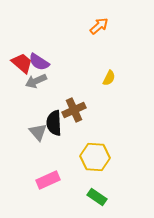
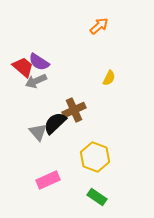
red trapezoid: moved 1 px right, 4 px down
black semicircle: moved 1 px right; rotated 50 degrees clockwise
yellow hexagon: rotated 16 degrees clockwise
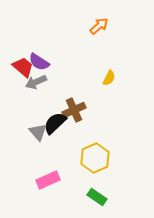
gray arrow: moved 1 px down
yellow hexagon: moved 1 px down; rotated 16 degrees clockwise
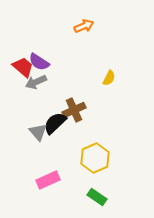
orange arrow: moved 15 px left; rotated 18 degrees clockwise
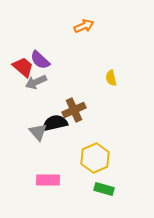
purple semicircle: moved 1 px right, 2 px up; rotated 10 degrees clockwise
yellow semicircle: moved 2 px right; rotated 140 degrees clockwise
black semicircle: rotated 30 degrees clockwise
pink rectangle: rotated 25 degrees clockwise
green rectangle: moved 7 px right, 8 px up; rotated 18 degrees counterclockwise
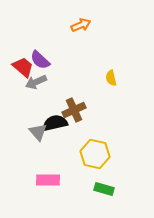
orange arrow: moved 3 px left, 1 px up
yellow hexagon: moved 4 px up; rotated 24 degrees counterclockwise
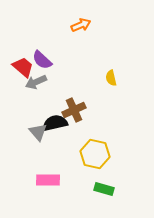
purple semicircle: moved 2 px right
